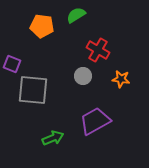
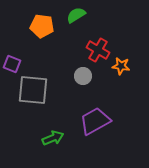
orange star: moved 13 px up
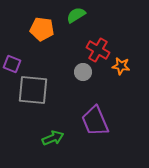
orange pentagon: moved 3 px down
gray circle: moved 4 px up
purple trapezoid: rotated 84 degrees counterclockwise
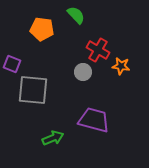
green semicircle: rotated 78 degrees clockwise
purple trapezoid: moved 1 px left, 1 px up; rotated 128 degrees clockwise
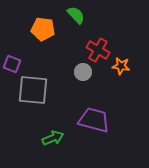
orange pentagon: moved 1 px right
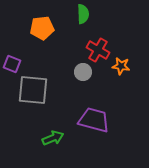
green semicircle: moved 7 px right, 1 px up; rotated 42 degrees clockwise
orange pentagon: moved 1 px left, 1 px up; rotated 15 degrees counterclockwise
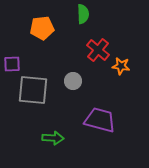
red cross: rotated 10 degrees clockwise
purple square: rotated 24 degrees counterclockwise
gray circle: moved 10 px left, 9 px down
purple trapezoid: moved 6 px right
green arrow: rotated 25 degrees clockwise
